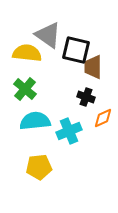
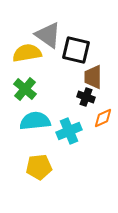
yellow semicircle: rotated 16 degrees counterclockwise
brown trapezoid: moved 10 px down
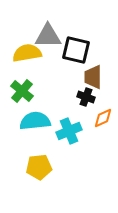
gray triangle: moved 1 px down; rotated 36 degrees counterclockwise
green cross: moved 3 px left, 2 px down
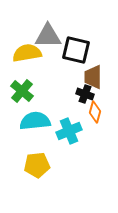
black cross: moved 1 px left, 3 px up
orange diamond: moved 8 px left, 6 px up; rotated 50 degrees counterclockwise
yellow pentagon: moved 2 px left, 2 px up
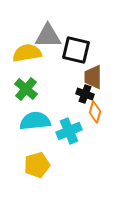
green cross: moved 4 px right, 2 px up
yellow pentagon: rotated 10 degrees counterclockwise
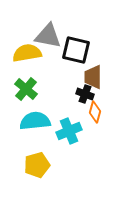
gray triangle: rotated 12 degrees clockwise
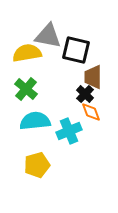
black cross: rotated 24 degrees clockwise
orange diamond: moved 4 px left; rotated 35 degrees counterclockwise
